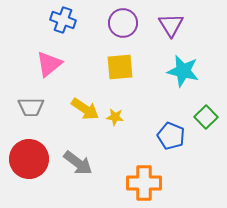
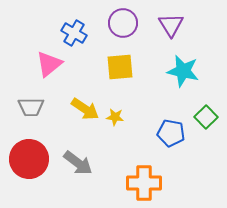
blue cross: moved 11 px right, 13 px down; rotated 10 degrees clockwise
blue pentagon: moved 3 px up; rotated 12 degrees counterclockwise
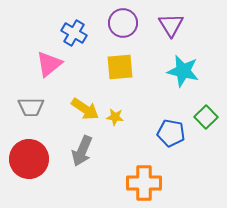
gray arrow: moved 4 px right, 12 px up; rotated 76 degrees clockwise
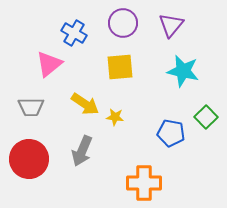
purple triangle: rotated 12 degrees clockwise
yellow arrow: moved 5 px up
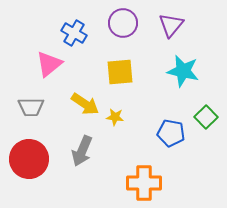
yellow square: moved 5 px down
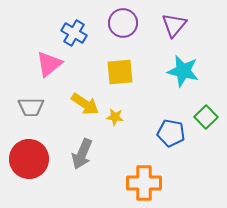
purple triangle: moved 3 px right
gray arrow: moved 3 px down
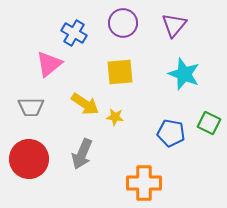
cyan star: moved 1 px right, 3 px down; rotated 8 degrees clockwise
green square: moved 3 px right, 6 px down; rotated 20 degrees counterclockwise
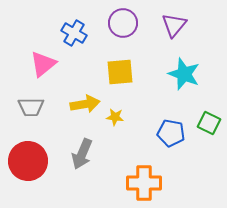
pink triangle: moved 6 px left
yellow arrow: rotated 44 degrees counterclockwise
red circle: moved 1 px left, 2 px down
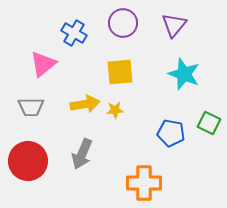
yellow star: moved 7 px up; rotated 12 degrees counterclockwise
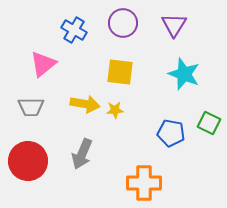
purple triangle: rotated 8 degrees counterclockwise
blue cross: moved 3 px up
yellow square: rotated 12 degrees clockwise
yellow arrow: rotated 20 degrees clockwise
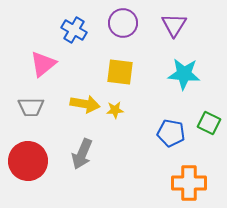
cyan star: rotated 16 degrees counterclockwise
orange cross: moved 45 px right
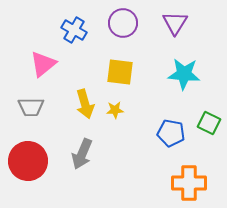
purple triangle: moved 1 px right, 2 px up
yellow arrow: rotated 64 degrees clockwise
